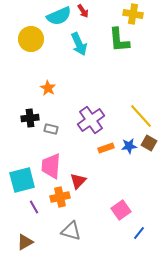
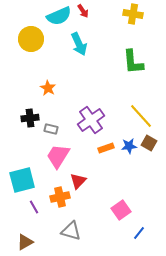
green L-shape: moved 14 px right, 22 px down
pink trapezoid: moved 7 px right, 10 px up; rotated 28 degrees clockwise
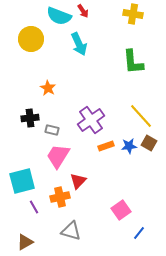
cyan semicircle: rotated 45 degrees clockwise
gray rectangle: moved 1 px right, 1 px down
orange rectangle: moved 2 px up
cyan square: moved 1 px down
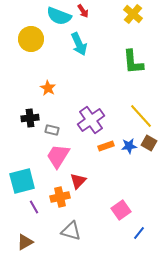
yellow cross: rotated 30 degrees clockwise
